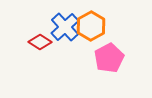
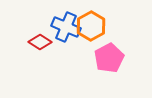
blue cross: moved 1 px right; rotated 24 degrees counterclockwise
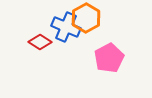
orange hexagon: moved 5 px left, 8 px up
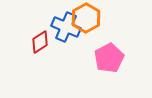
red diamond: rotated 65 degrees counterclockwise
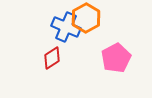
red diamond: moved 12 px right, 16 px down
pink pentagon: moved 7 px right
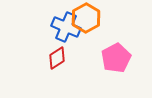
red diamond: moved 5 px right
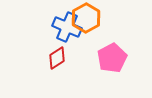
blue cross: moved 1 px right
pink pentagon: moved 4 px left
